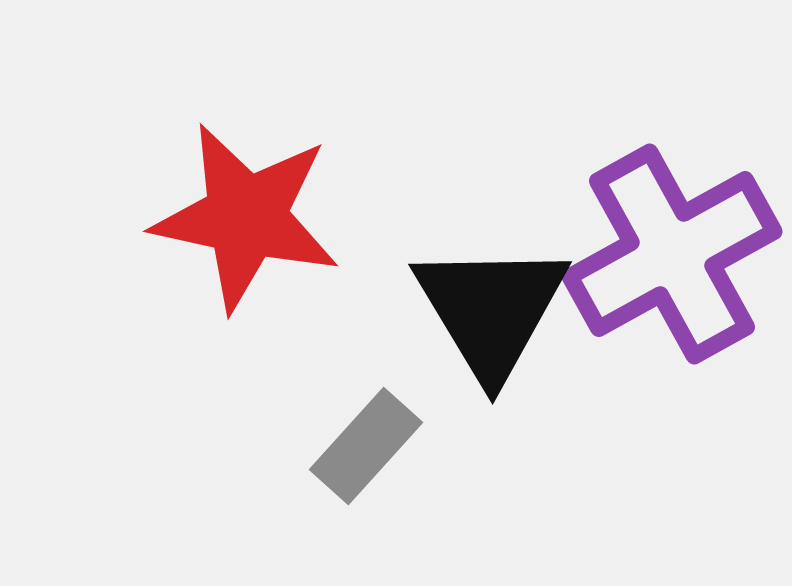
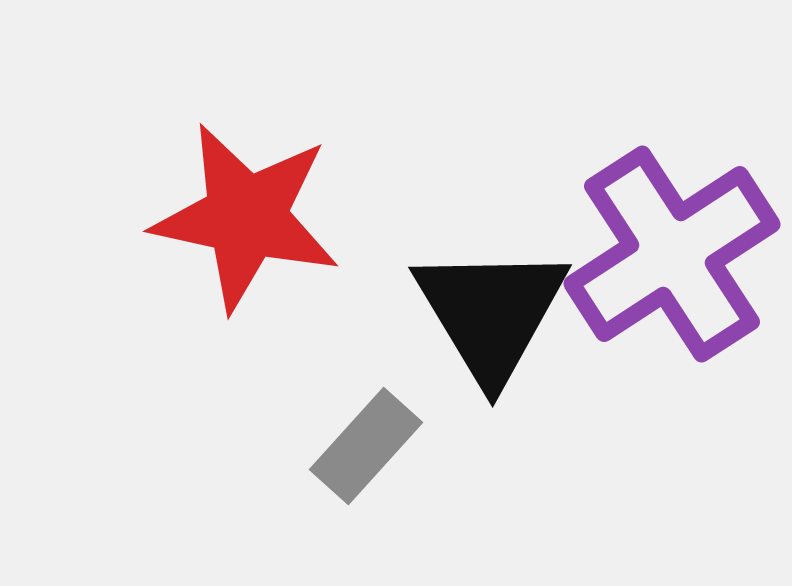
purple cross: rotated 4 degrees counterclockwise
black triangle: moved 3 px down
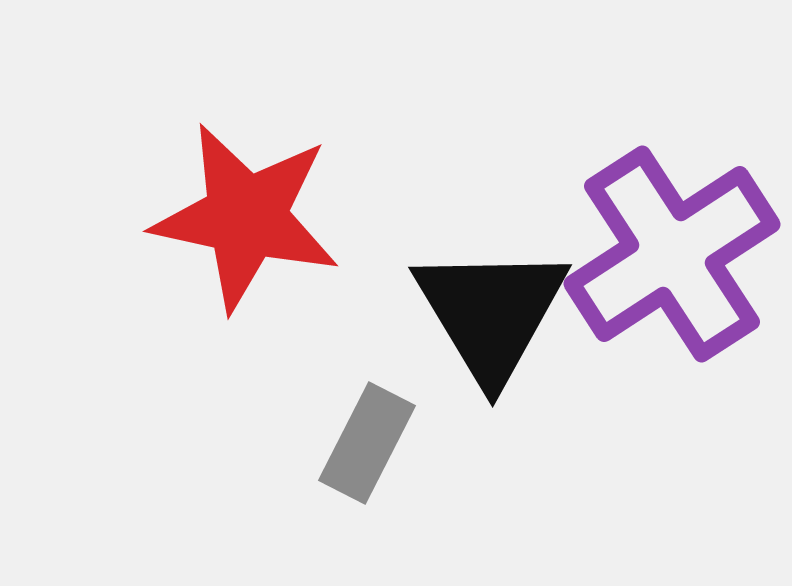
gray rectangle: moved 1 px right, 3 px up; rotated 15 degrees counterclockwise
